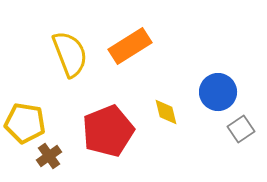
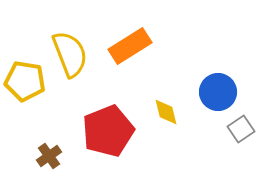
yellow pentagon: moved 42 px up
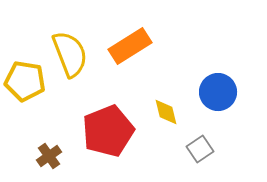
gray square: moved 41 px left, 20 px down
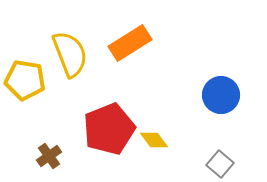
orange rectangle: moved 3 px up
yellow pentagon: moved 1 px up
blue circle: moved 3 px right, 3 px down
yellow diamond: moved 12 px left, 28 px down; rotated 24 degrees counterclockwise
red pentagon: moved 1 px right, 2 px up
gray square: moved 20 px right, 15 px down; rotated 16 degrees counterclockwise
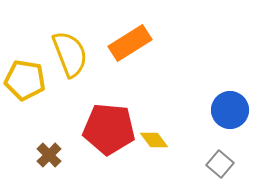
blue circle: moved 9 px right, 15 px down
red pentagon: rotated 27 degrees clockwise
brown cross: moved 1 px up; rotated 10 degrees counterclockwise
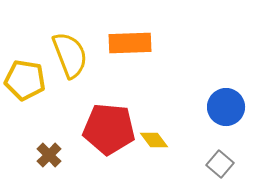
orange rectangle: rotated 30 degrees clockwise
yellow semicircle: moved 1 px down
blue circle: moved 4 px left, 3 px up
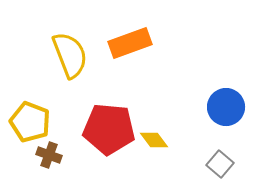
orange rectangle: rotated 18 degrees counterclockwise
yellow pentagon: moved 5 px right, 42 px down; rotated 12 degrees clockwise
brown cross: rotated 25 degrees counterclockwise
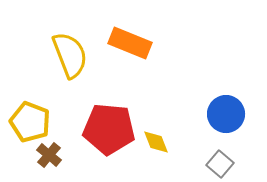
orange rectangle: rotated 42 degrees clockwise
blue circle: moved 7 px down
yellow diamond: moved 2 px right, 2 px down; rotated 16 degrees clockwise
brown cross: rotated 20 degrees clockwise
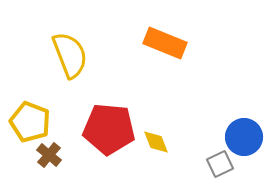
orange rectangle: moved 35 px right
blue circle: moved 18 px right, 23 px down
gray square: rotated 24 degrees clockwise
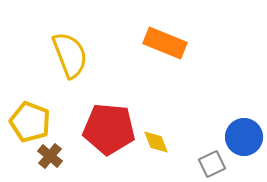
brown cross: moved 1 px right, 1 px down
gray square: moved 8 px left
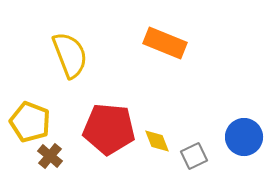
yellow diamond: moved 1 px right, 1 px up
gray square: moved 18 px left, 8 px up
